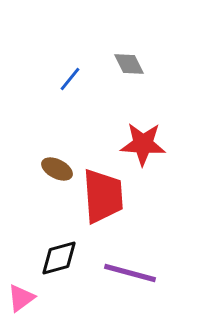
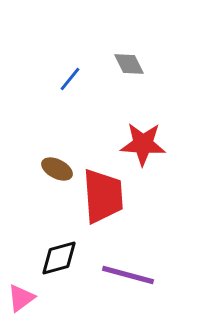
purple line: moved 2 px left, 2 px down
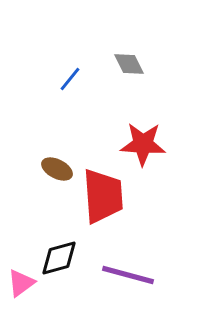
pink triangle: moved 15 px up
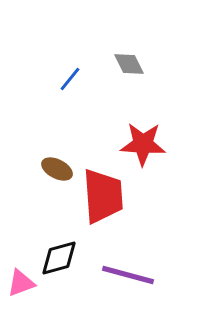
pink triangle: rotated 16 degrees clockwise
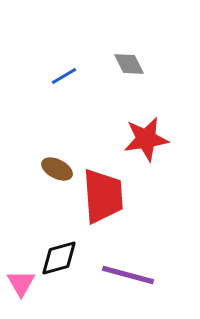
blue line: moved 6 px left, 3 px up; rotated 20 degrees clockwise
red star: moved 3 px right, 5 px up; rotated 12 degrees counterclockwise
pink triangle: rotated 40 degrees counterclockwise
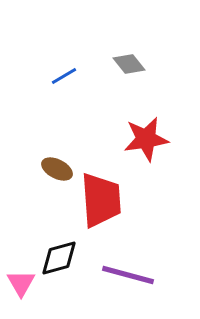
gray diamond: rotated 12 degrees counterclockwise
red trapezoid: moved 2 px left, 4 px down
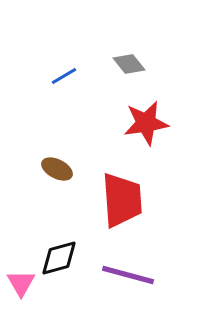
red star: moved 16 px up
red trapezoid: moved 21 px right
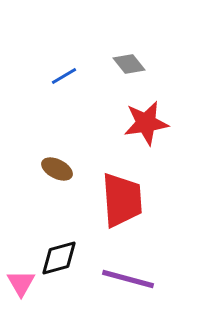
purple line: moved 4 px down
